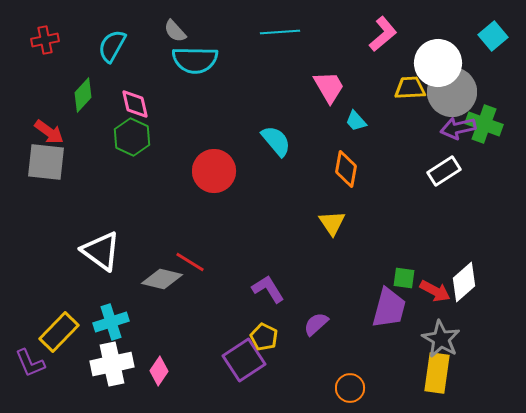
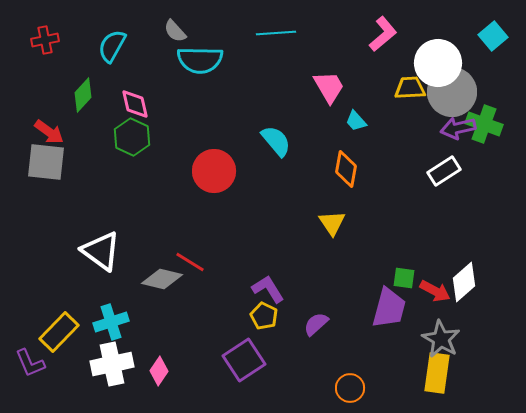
cyan line at (280, 32): moved 4 px left, 1 px down
cyan semicircle at (195, 60): moved 5 px right
yellow pentagon at (264, 337): moved 21 px up
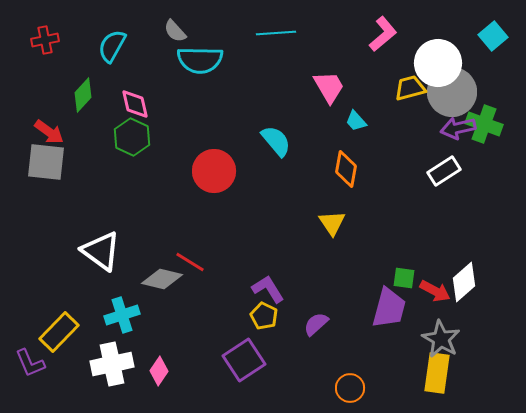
yellow trapezoid at (410, 88): rotated 12 degrees counterclockwise
cyan cross at (111, 322): moved 11 px right, 7 px up
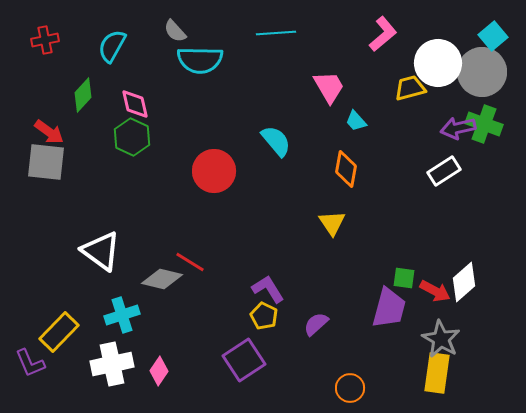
gray circle at (452, 92): moved 30 px right, 20 px up
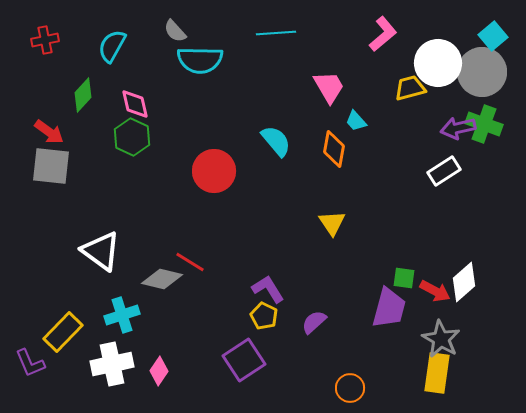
gray square at (46, 162): moved 5 px right, 4 px down
orange diamond at (346, 169): moved 12 px left, 20 px up
purple semicircle at (316, 324): moved 2 px left, 2 px up
yellow rectangle at (59, 332): moved 4 px right
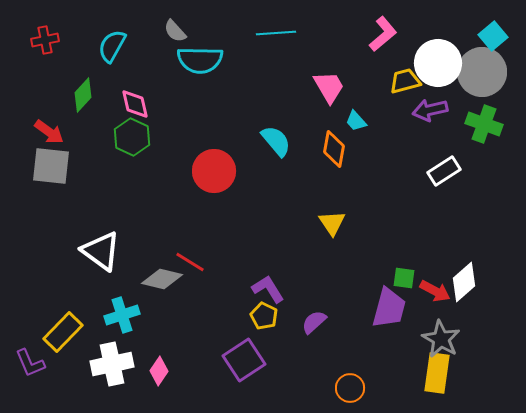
yellow trapezoid at (410, 88): moved 5 px left, 7 px up
purple arrow at (458, 128): moved 28 px left, 18 px up
